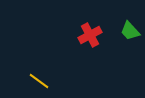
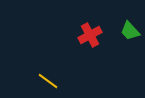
yellow line: moved 9 px right
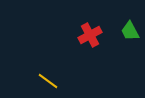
green trapezoid: rotated 15 degrees clockwise
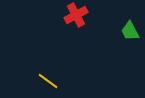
red cross: moved 14 px left, 20 px up
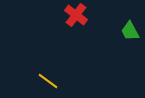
red cross: rotated 25 degrees counterclockwise
